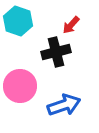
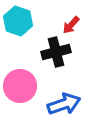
blue arrow: moved 1 px up
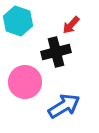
pink circle: moved 5 px right, 4 px up
blue arrow: moved 2 px down; rotated 12 degrees counterclockwise
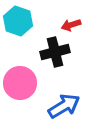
red arrow: rotated 30 degrees clockwise
black cross: moved 1 px left
pink circle: moved 5 px left, 1 px down
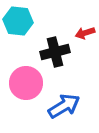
cyan hexagon: rotated 12 degrees counterclockwise
red arrow: moved 14 px right, 8 px down
pink circle: moved 6 px right
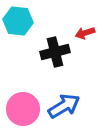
pink circle: moved 3 px left, 26 px down
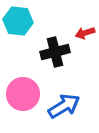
pink circle: moved 15 px up
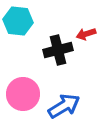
red arrow: moved 1 px right, 1 px down
black cross: moved 3 px right, 2 px up
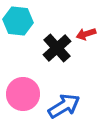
black cross: moved 1 px left, 2 px up; rotated 28 degrees counterclockwise
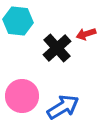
pink circle: moved 1 px left, 2 px down
blue arrow: moved 1 px left, 1 px down
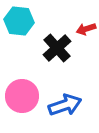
cyan hexagon: moved 1 px right
red arrow: moved 5 px up
blue arrow: moved 2 px right, 2 px up; rotated 12 degrees clockwise
